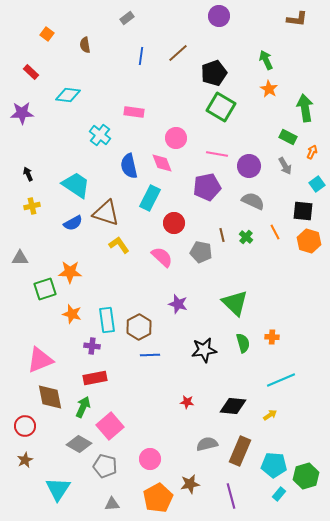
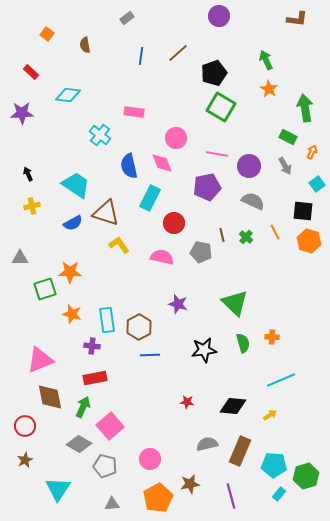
pink semicircle at (162, 257): rotated 30 degrees counterclockwise
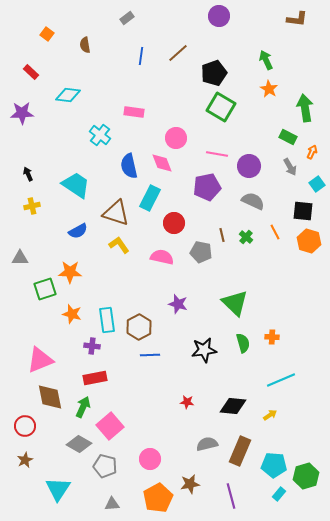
gray arrow at (285, 166): moved 5 px right, 1 px down
brown triangle at (106, 213): moved 10 px right
blue semicircle at (73, 223): moved 5 px right, 8 px down
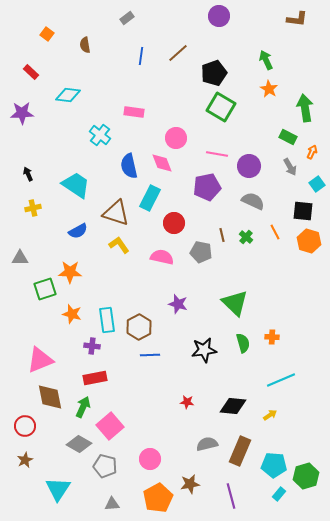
yellow cross at (32, 206): moved 1 px right, 2 px down
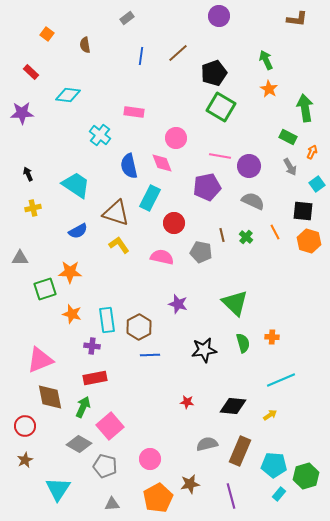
pink line at (217, 154): moved 3 px right, 2 px down
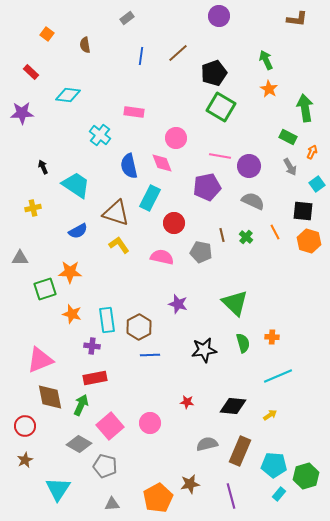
black arrow at (28, 174): moved 15 px right, 7 px up
cyan line at (281, 380): moved 3 px left, 4 px up
green arrow at (83, 407): moved 2 px left, 2 px up
pink circle at (150, 459): moved 36 px up
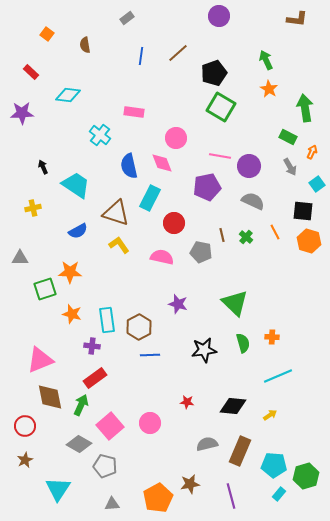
red rectangle at (95, 378): rotated 25 degrees counterclockwise
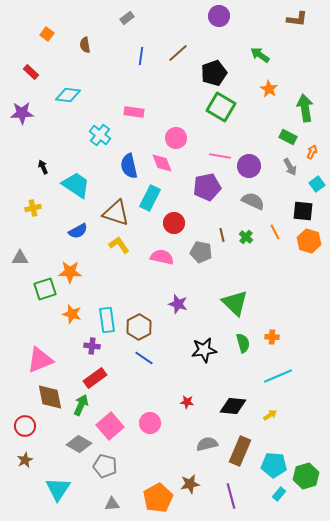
green arrow at (266, 60): moved 6 px left, 5 px up; rotated 30 degrees counterclockwise
blue line at (150, 355): moved 6 px left, 3 px down; rotated 36 degrees clockwise
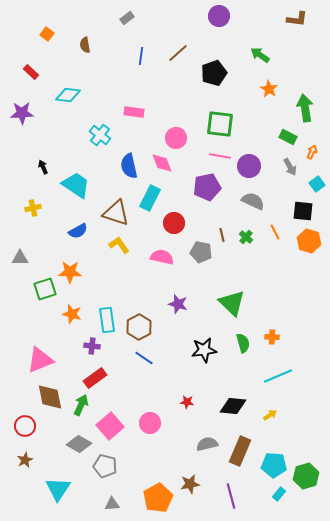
green square at (221, 107): moved 1 px left, 17 px down; rotated 24 degrees counterclockwise
green triangle at (235, 303): moved 3 px left
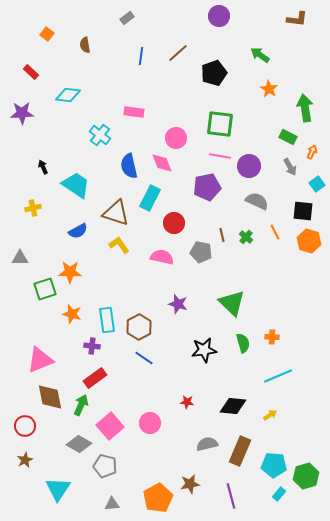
gray semicircle at (253, 201): moved 4 px right
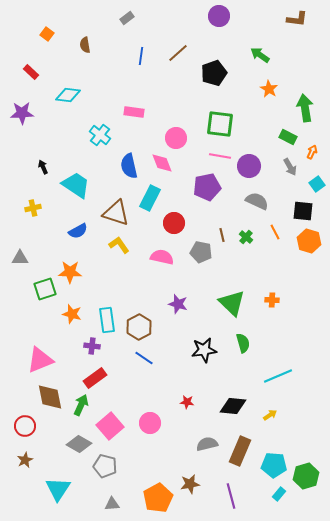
orange cross at (272, 337): moved 37 px up
